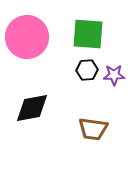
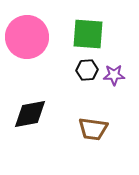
black diamond: moved 2 px left, 6 px down
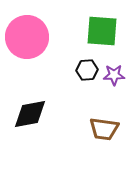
green square: moved 14 px right, 3 px up
brown trapezoid: moved 11 px right
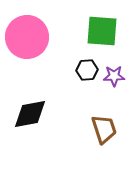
purple star: moved 1 px down
brown trapezoid: rotated 116 degrees counterclockwise
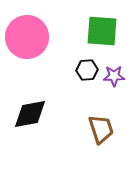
brown trapezoid: moved 3 px left
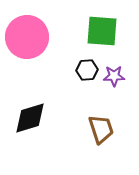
black diamond: moved 4 px down; rotated 6 degrees counterclockwise
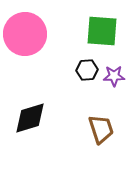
pink circle: moved 2 px left, 3 px up
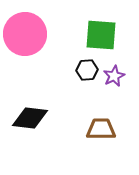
green square: moved 1 px left, 4 px down
purple star: rotated 25 degrees counterclockwise
black diamond: rotated 24 degrees clockwise
brown trapezoid: rotated 72 degrees counterclockwise
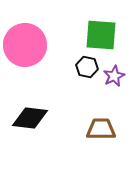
pink circle: moved 11 px down
black hexagon: moved 3 px up; rotated 15 degrees clockwise
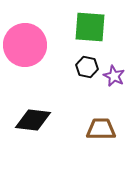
green square: moved 11 px left, 8 px up
purple star: rotated 20 degrees counterclockwise
black diamond: moved 3 px right, 2 px down
